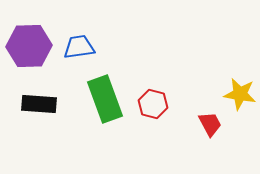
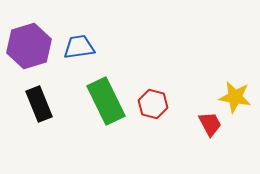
purple hexagon: rotated 15 degrees counterclockwise
yellow star: moved 5 px left, 3 px down
green rectangle: moved 1 px right, 2 px down; rotated 6 degrees counterclockwise
black rectangle: rotated 64 degrees clockwise
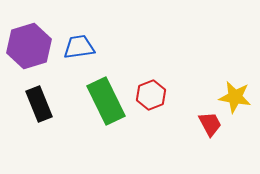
red hexagon: moved 2 px left, 9 px up; rotated 24 degrees clockwise
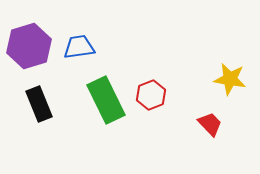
yellow star: moved 5 px left, 18 px up
green rectangle: moved 1 px up
red trapezoid: rotated 16 degrees counterclockwise
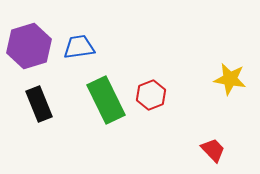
red trapezoid: moved 3 px right, 26 px down
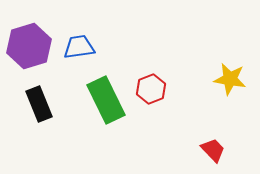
red hexagon: moved 6 px up
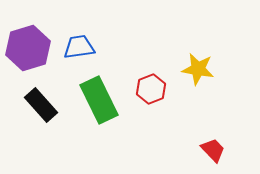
purple hexagon: moved 1 px left, 2 px down
yellow star: moved 32 px left, 10 px up
green rectangle: moved 7 px left
black rectangle: moved 2 px right, 1 px down; rotated 20 degrees counterclockwise
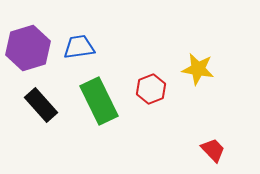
green rectangle: moved 1 px down
